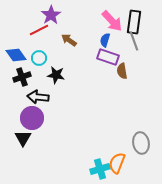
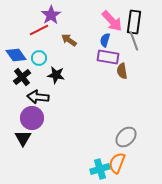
purple rectangle: rotated 10 degrees counterclockwise
black cross: rotated 18 degrees counterclockwise
gray ellipse: moved 15 px left, 6 px up; rotated 55 degrees clockwise
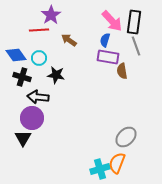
red line: rotated 24 degrees clockwise
gray line: moved 2 px right, 5 px down
black cross: rotated 36 degrees counterclockwise
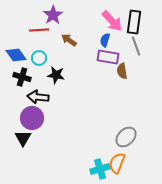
purple star: moved 2 px right
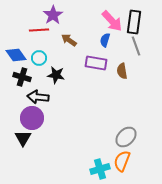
purple rectangle: moved 12 px left, 6 px down
orange semicircle: moved 5 px right, 2 px up
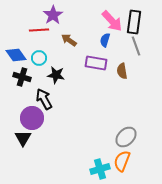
black arrow: moved 6 px right, 2 px down; rotated 55 degrees clockwise
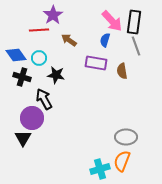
gray ellipse: rotated 45 degrees clockwise
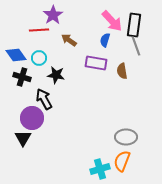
black rectangle: moved 3 px down
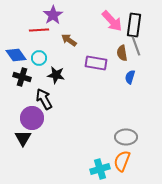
blue semicircle: moved 25 px right, 37 px down
brown semicircle: moved 18 px up
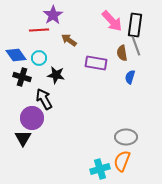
black rectangle: moved 1 px right
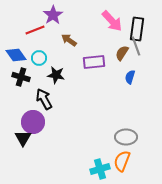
black rectangle: moved 2 px right, 4 px down
red line: moved 4 px left; rotated 18 degrees counterclockwise
brown semicircle: rotated 42 degrees clockwise
purple rectangle: moved 2 px left, 1 px up; rotated 15 degrees counterclockwise
black cross: moved 1 px left
purple circle: moved 1 px right, 4 px down
